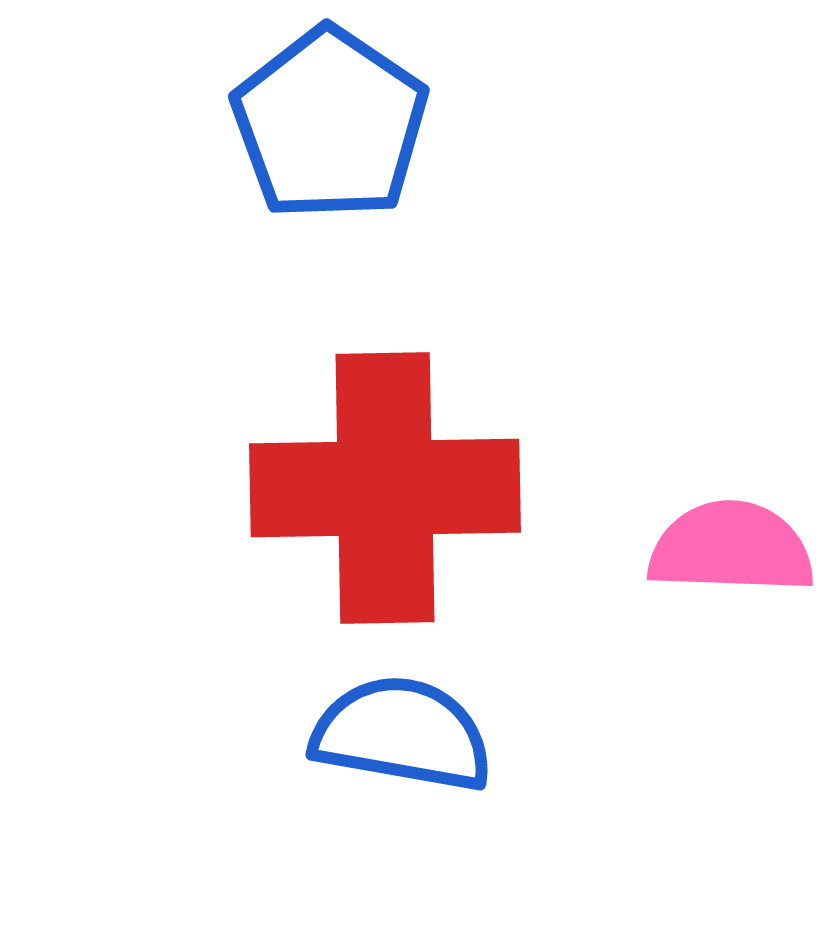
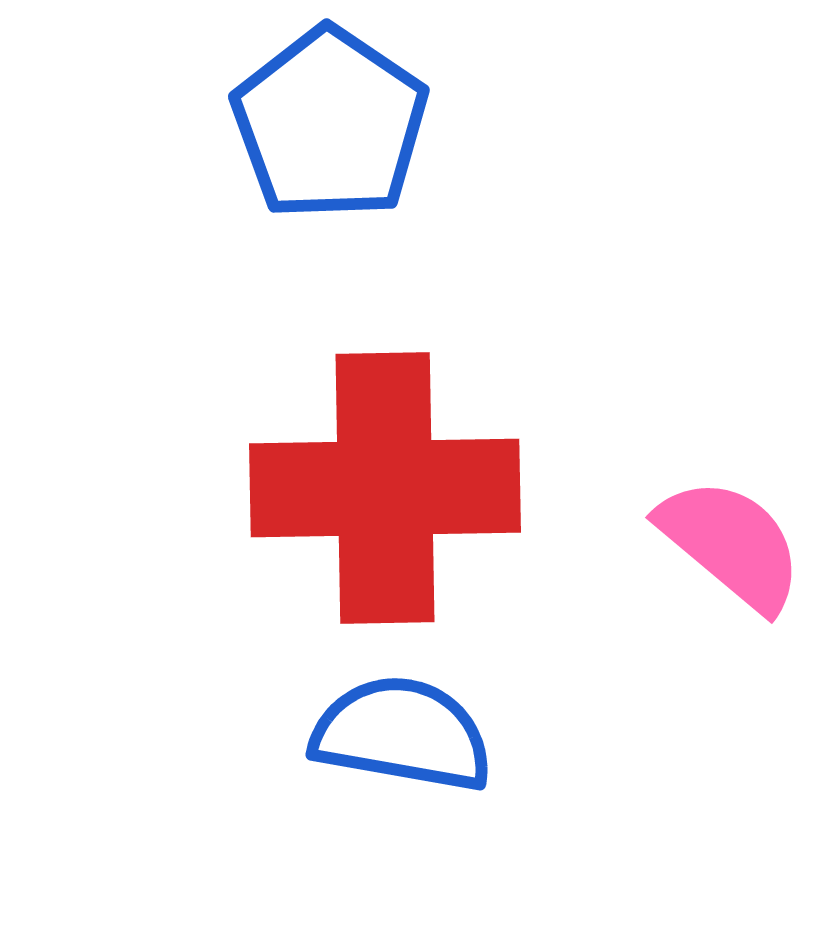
pink semicircle: moved 4 px up; rotated 38 degrees clockwise
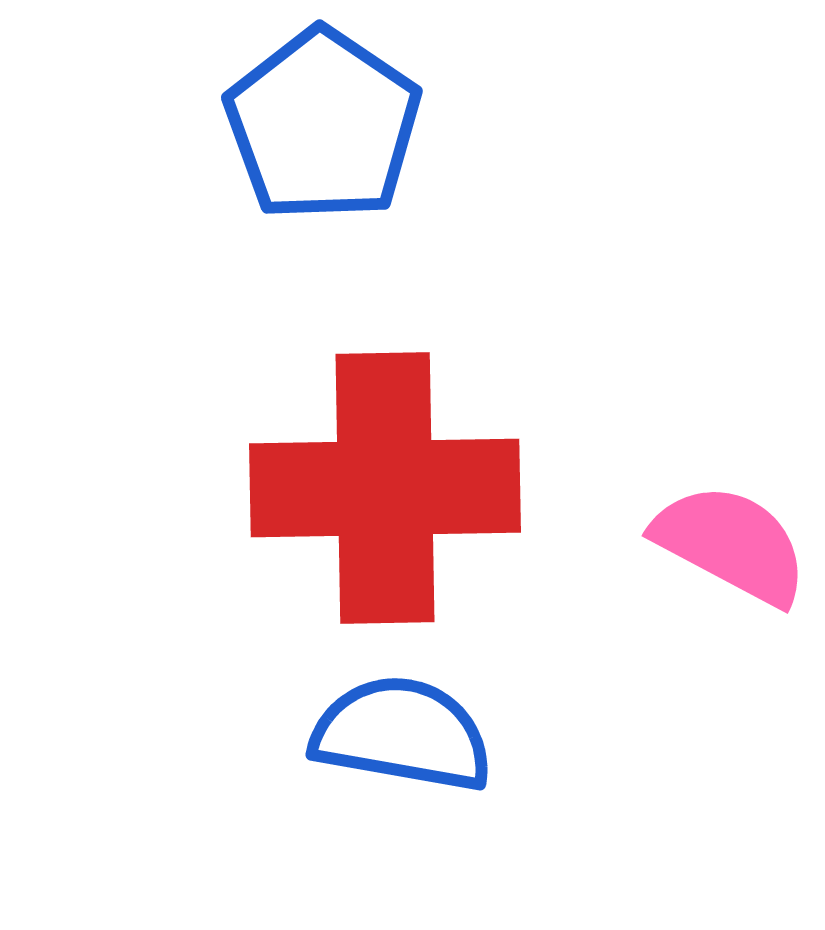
blue pentagon: moved 7 px left, 1 px down
pink semicircle: rotated 12 degrees counterclockwise
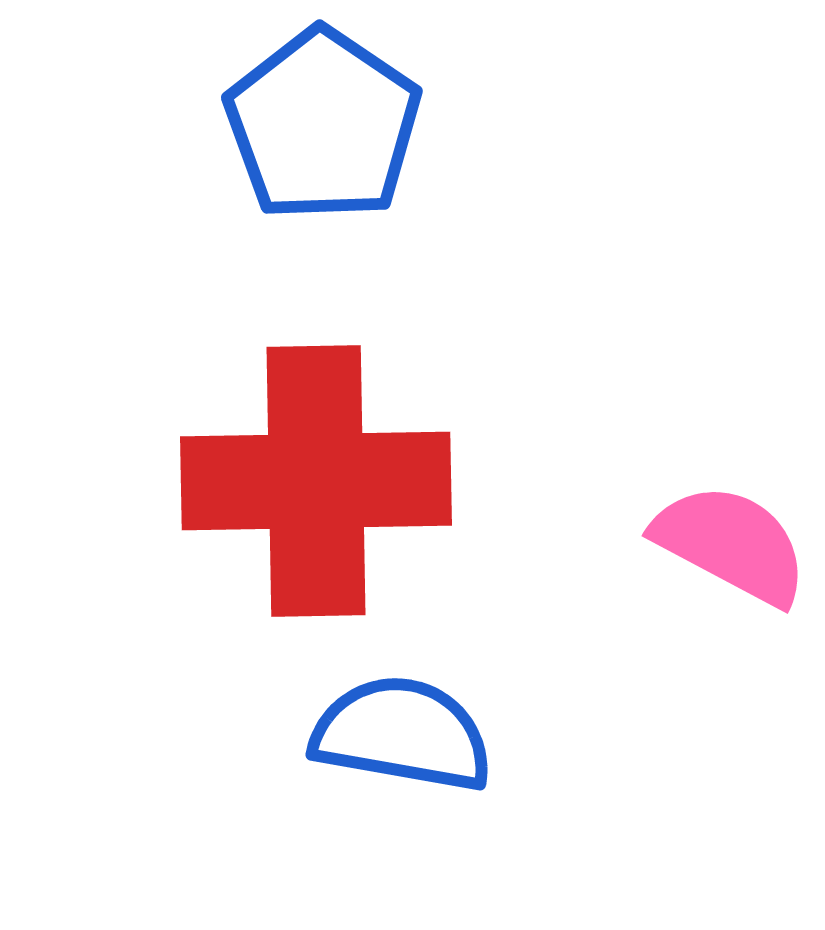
red cross: moved 69 px left, 7 px up
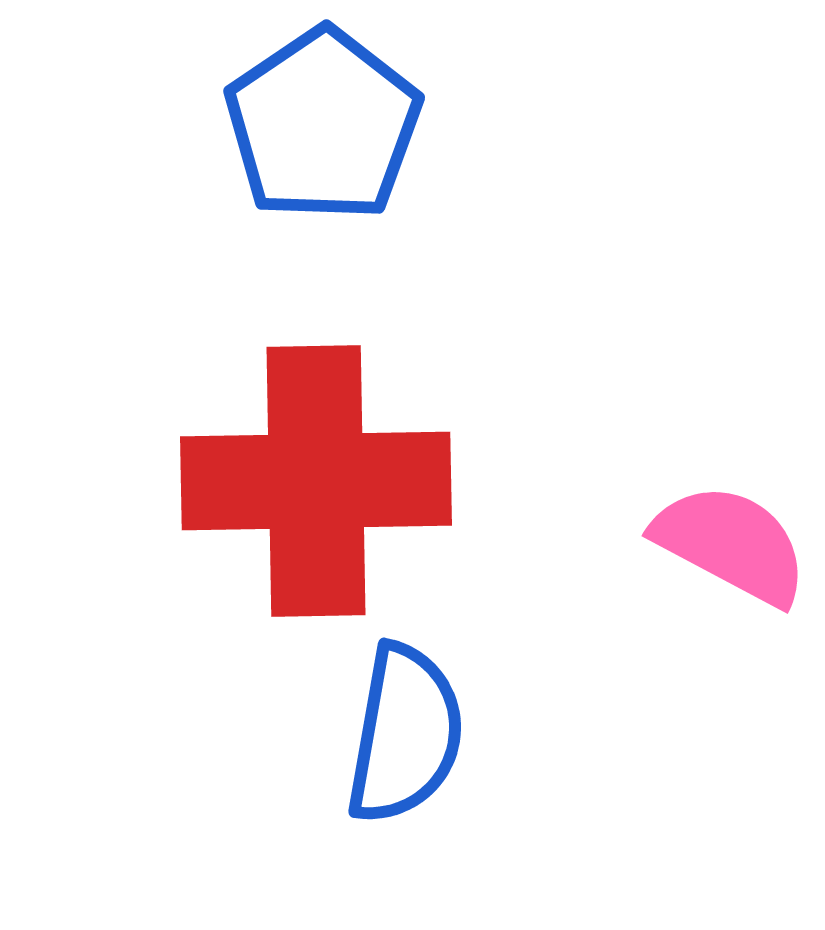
blue pentagon: rotated 4 degrees clockwise
blue semicircle: moved 3 px right; rotated 90 degrees clockwise
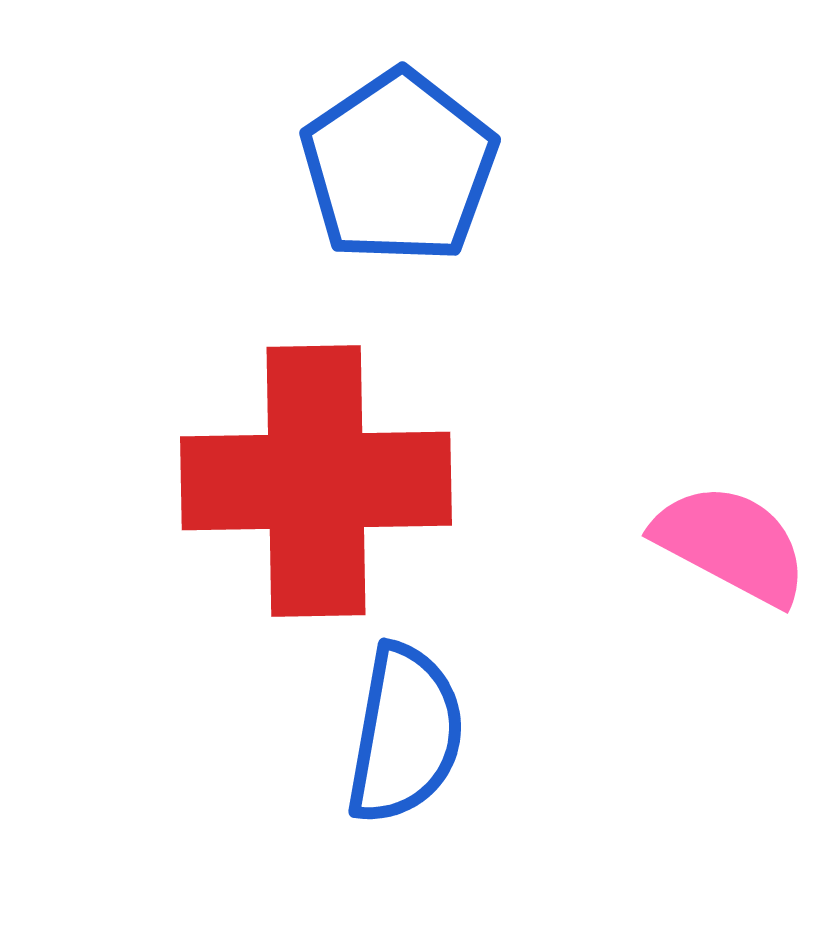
blue pentagon: moved 76 px right, 42 px down
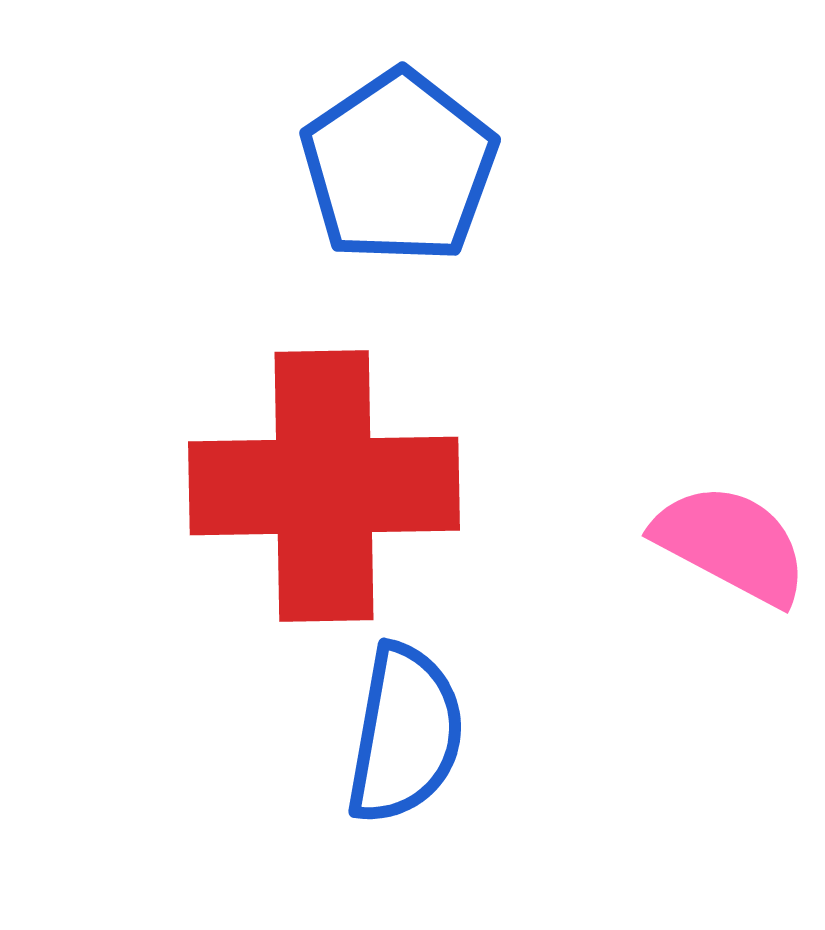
red cross: moved 8 px right, 5 px down
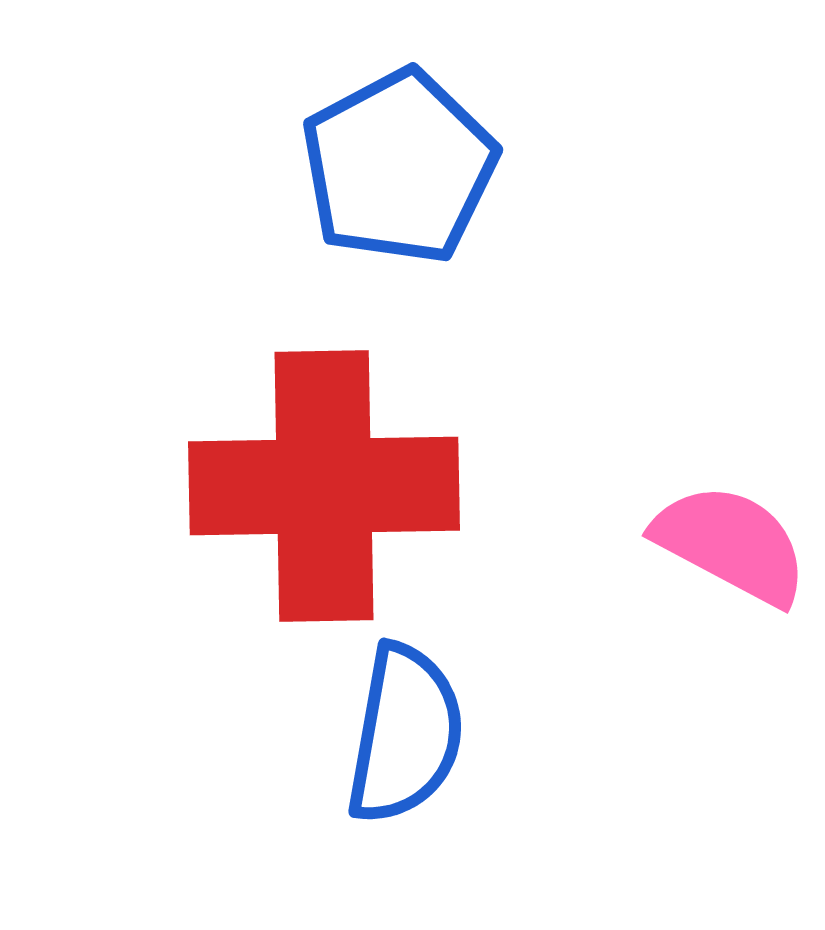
blue pentagon: rotated 6 degrees clockwise
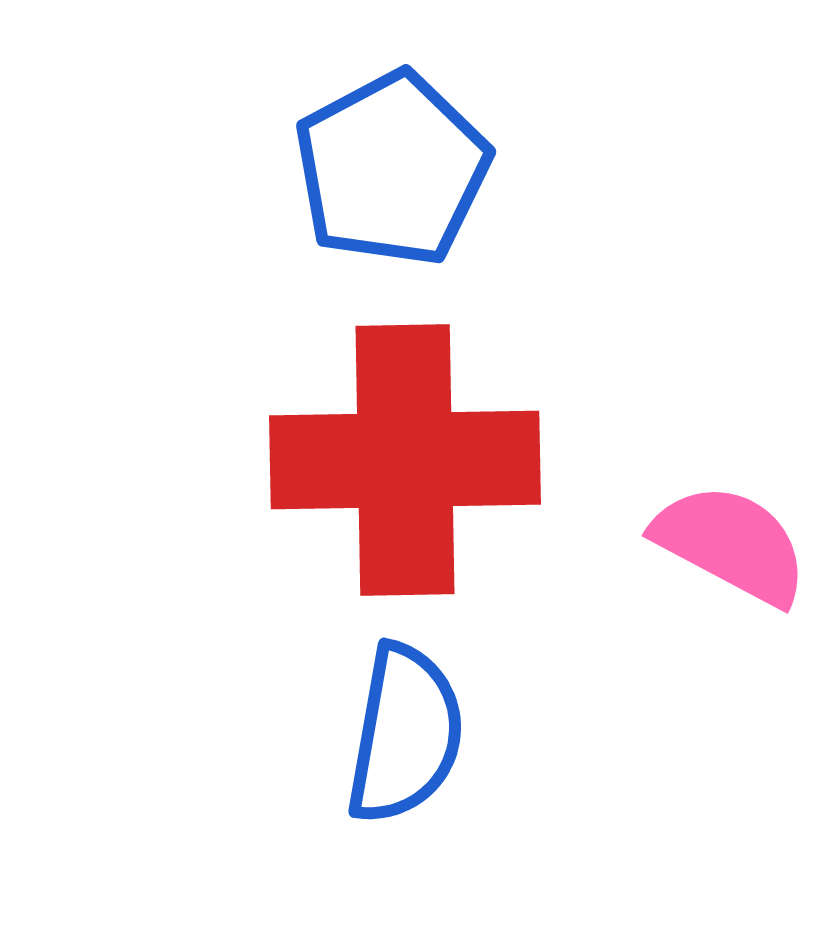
blue pentagon: moved 7 px left, 2 px down
red cross: moved 81 px right, 26 px up
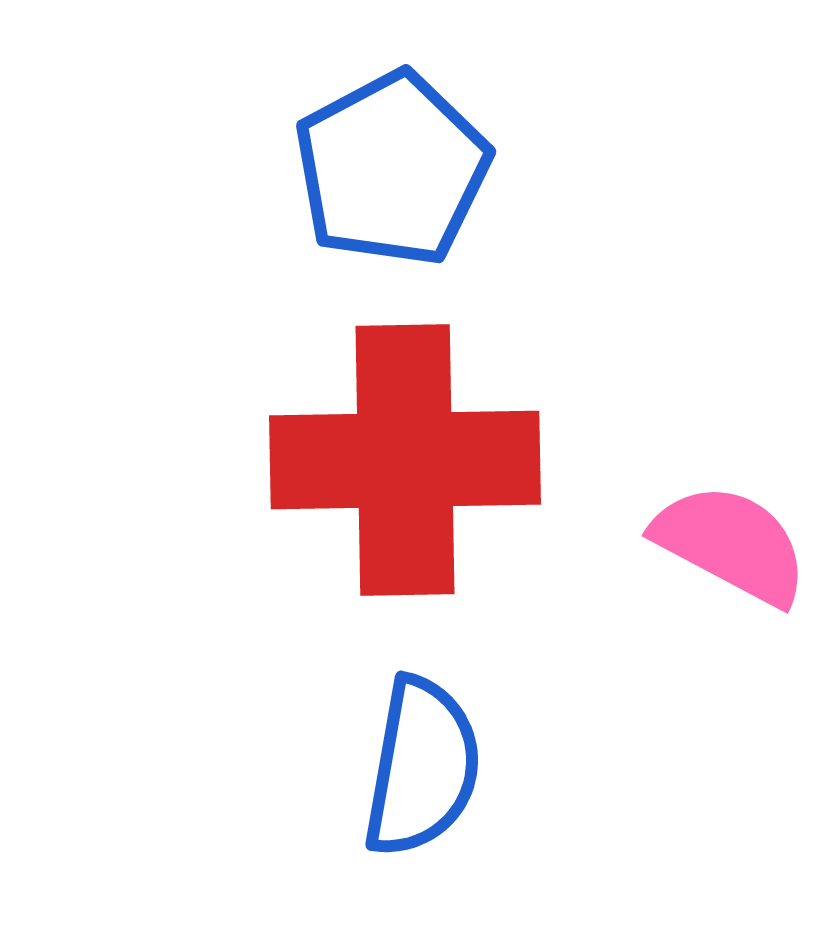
blue semicircle: moved 17 px right, 33 px down
